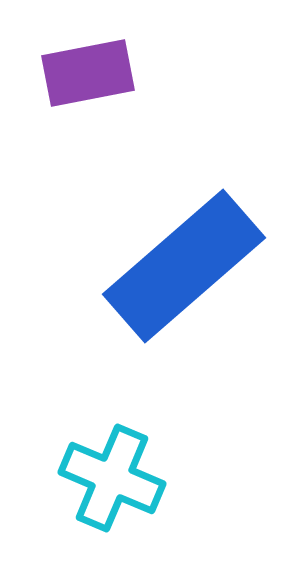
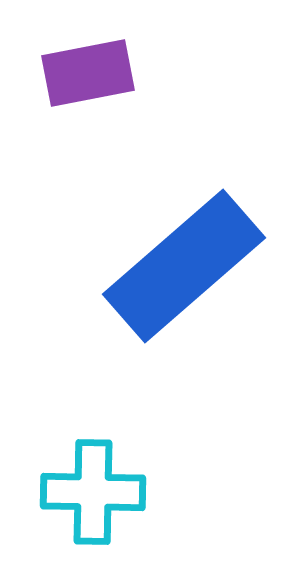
cyan cross: moved 19 px left, 14 px down; rotated 22 degrees counterclockwise
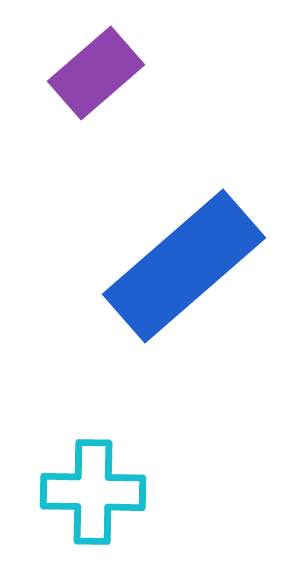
purple rectangle: moved 8 px right; rotated 30 degrees counterclockwise
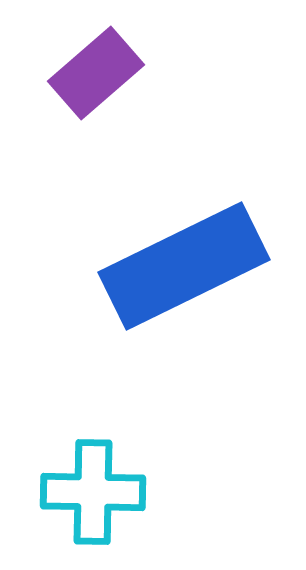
blue rectangle: rotated 15 degrees clockwise
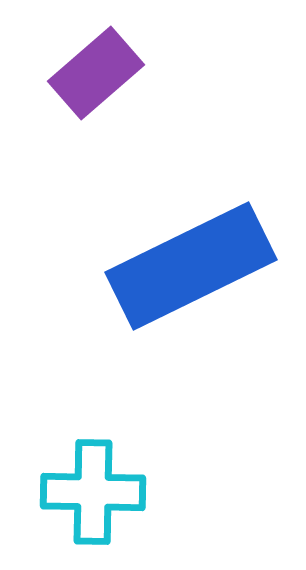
blue rectangle: moved 7 px right
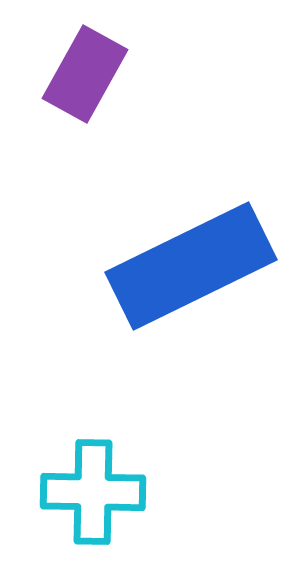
purple rectangle: moved 11 px left, 1 px down; rotated 20 degrees counterclockwise
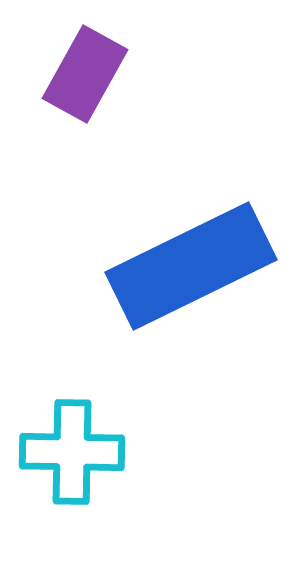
cyan cross: moved 21 px left, 40 px up
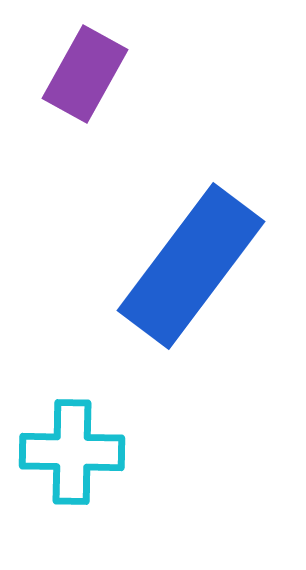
blue rectangle: rotated 27 degrees counterclockwise
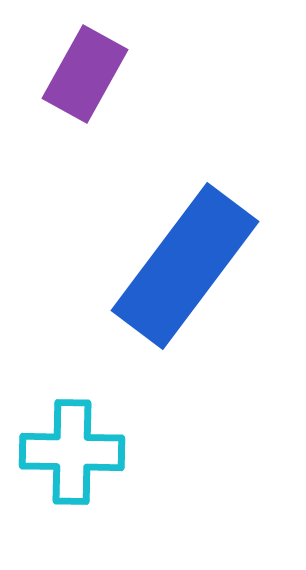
blue rectangle: moved 6 px left
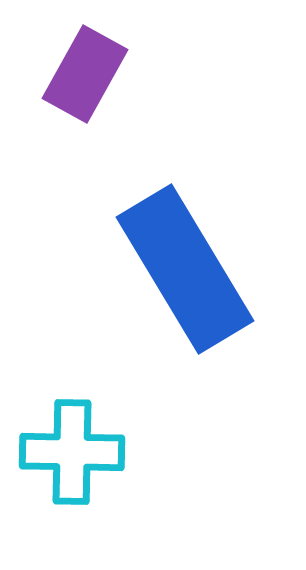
blue rectangle: moved 3 px down; rotated 68 degrees counterclockwise
